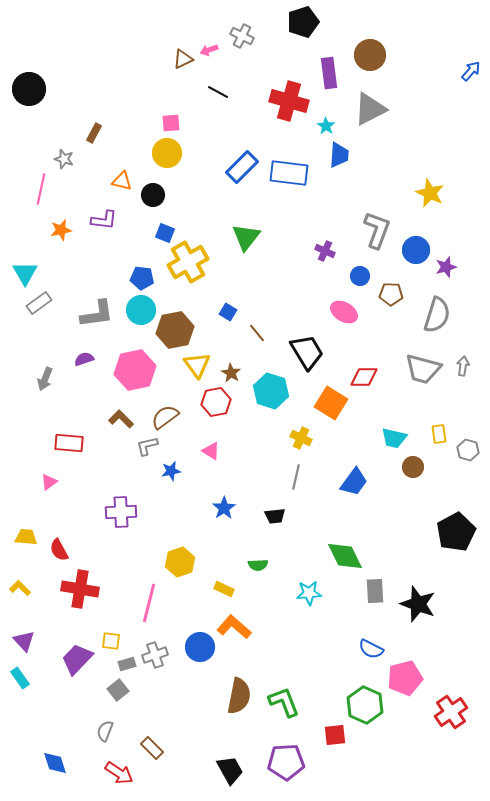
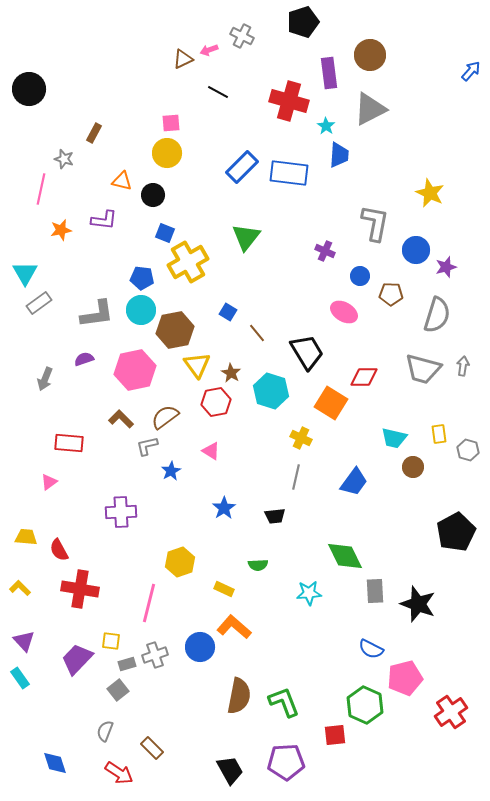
gray L-shape at (377, 230): moved 2 px left, 7 px up; rotated 9 degrees counterclockwise
blue star at (171, 471): rotated 18 degrees counterclockwise
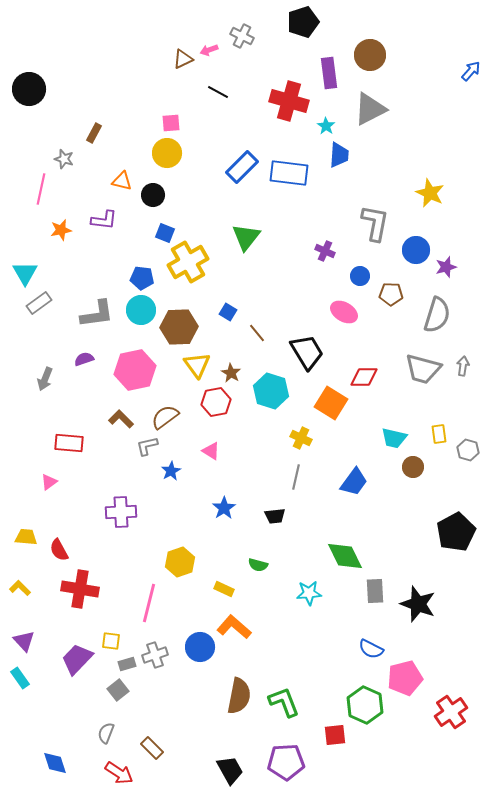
brown hexagon at (175, 330): moved 4 px right, 3 px up; rotated 9 degrees clockwise
green semicircle at (258, 565): rotated 18 degrees clockwise
gray semicircle at (105, 731): moved 1 px right, 2 px down
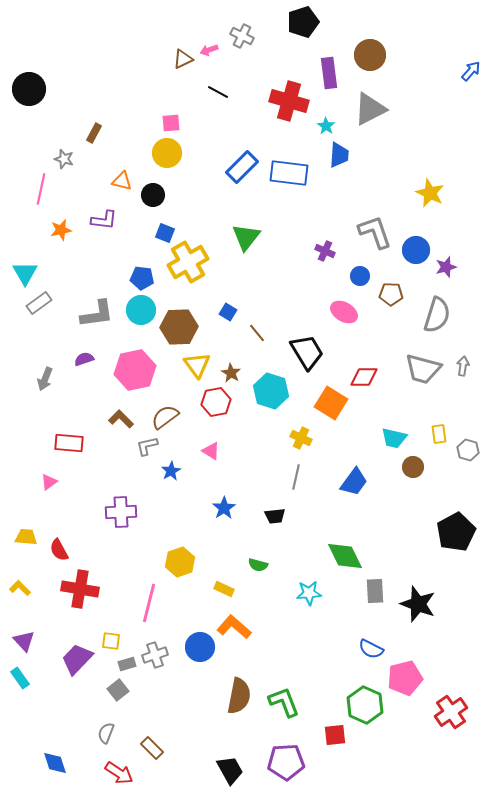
gray L-shape at (375, 223): moved 9 px down; rotated 30 degrees counterclockwise
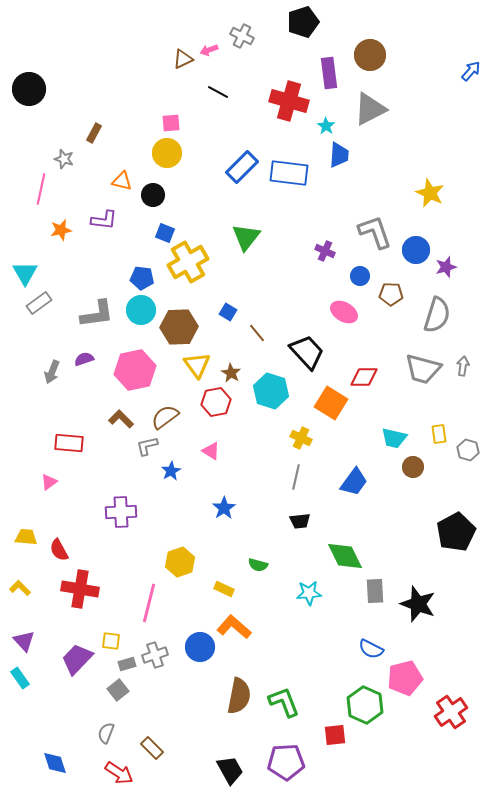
black trapezoid at (307, 352): rotated 12 degrees counterclockwise
gray arrow at (45, 379): moved 7 px right, 7 px up
black trapezoid at (275, 516): moved 25 px right, 5 px down
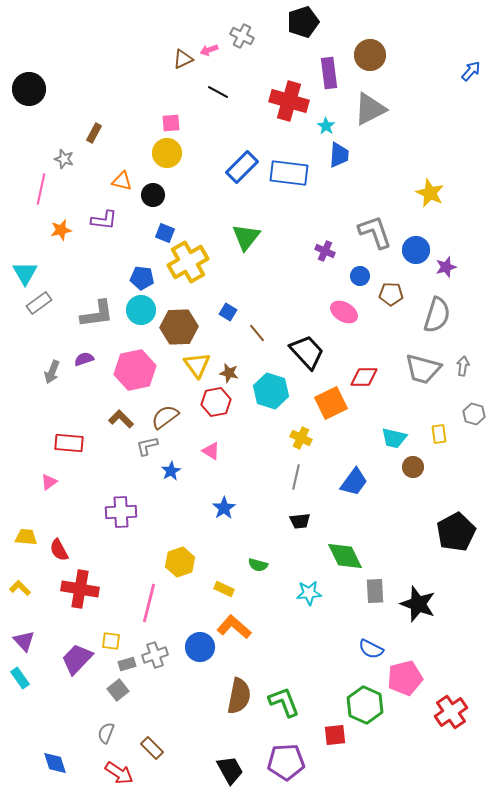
brown star at (231, 373): moved 2 px left; rotated 18 degrees counterclockwise
orange square at (331, 403): rotated 32 degrees clockwise
gray hexagon at (468, 450): moved 6 px right, 36 px up
